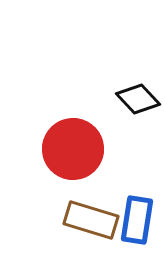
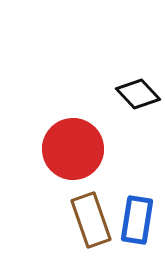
black diamond: moved 5 px up
brown rectangle: rotated 54 degrees clockwise
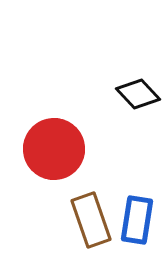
red circle: moved 19 px left
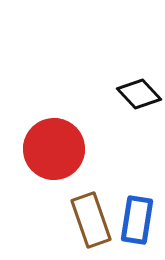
black diamond: moved 1 px right
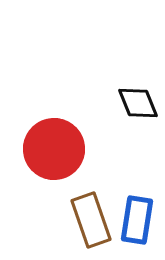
black diamond: moved 1 px left, 9 px down; rotated 21 degrees clockwise
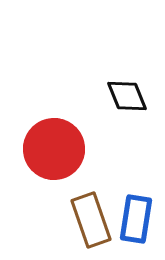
black diamond: moved 11 px left, 7 px up
blue rectangle: moved 1 px left, 1 px up
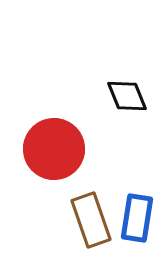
blue rectangle: moved 1 px right, 1 px up
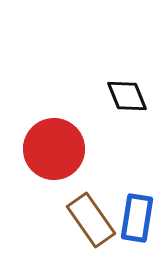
brown rectangle: rotated 16 degrees counterclockwise
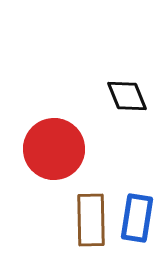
brown rectangle: rotated 34 degrees clockwise
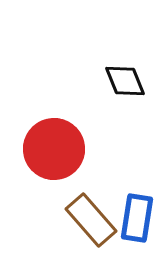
black diamond: moved 2 px left, 15 px up
brown rectangle: rotated 40 degrees counterclockwise
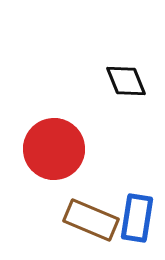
black diamond: moved 1 px right
brown rectangle: rotated 26 degrees counterclockwise
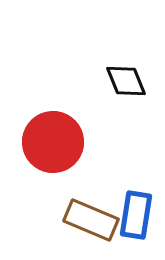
red circle: moved 1 px left, 7 px up
blue rectangle: moved 1 px left, 3 px up
